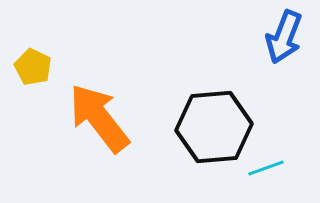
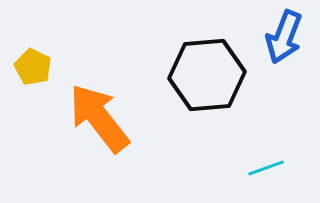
black hexagon: moved 7 px left, 52 px up
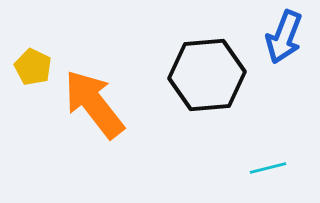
orange arrow: moved 5 px left, 14 px up
cyan line: moved 2 px right; rotated 6 degrees clockwise
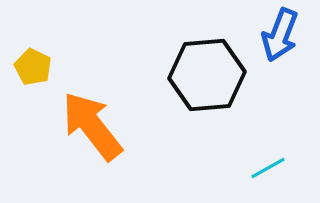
blue arrow: moved 4 px left, 2 px up
orange arrow: moved 2 px left, 22 px down
cyan line: rotated 15 degrees counterclockwise
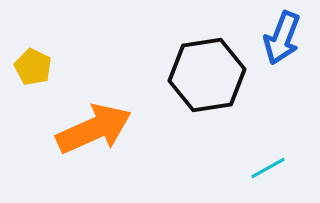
blue arrow: moved 2 px right, 3 px down
black hexagon: rotated 4 degrees counterclockwise
orange arrow: moved 2 px right, 3 px down; rotated 104 degrees clockwise
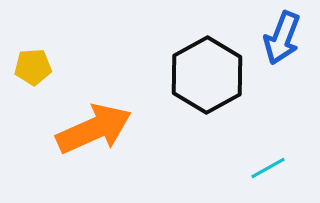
yellow pentagon: rotated 30 degrees counterclockwise
black hexagon: rotated 20 degrees counterclockwise
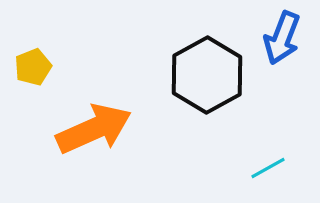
yellow pentagon: rotated 18 degrees counterclockwise
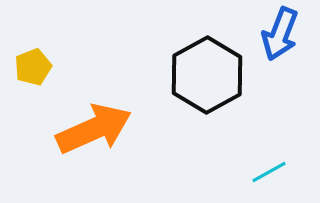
blue arrow: moved 2 px left, 4 px up
cyan line: moved 1 px right, 4 px down
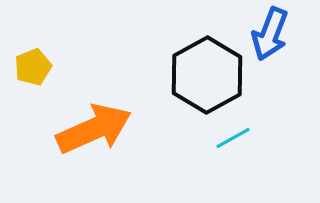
blue arrow: moved 10 px left
cyan line: moved 36 px left, 34 px up
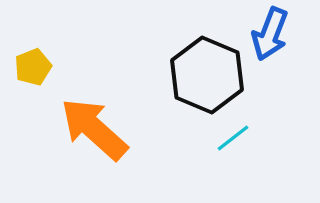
black hexagon: rotated 8 degrees counterclockwise
orange arrow: rotated 114 degrees counterclockwise
cyan line: rotated 9 degrees counterclockwise
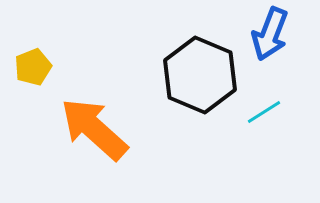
black hexagon: moved 7 px left
cyan line: moved 31 px right, 26 px up; rotated 6 degrees clockwise
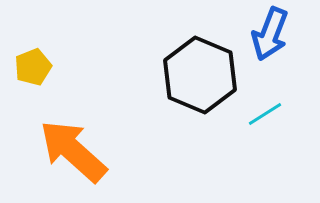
cyan line: moved 1 px right, 2 px down
orange arrow: moved 21 px left, 22 px down
